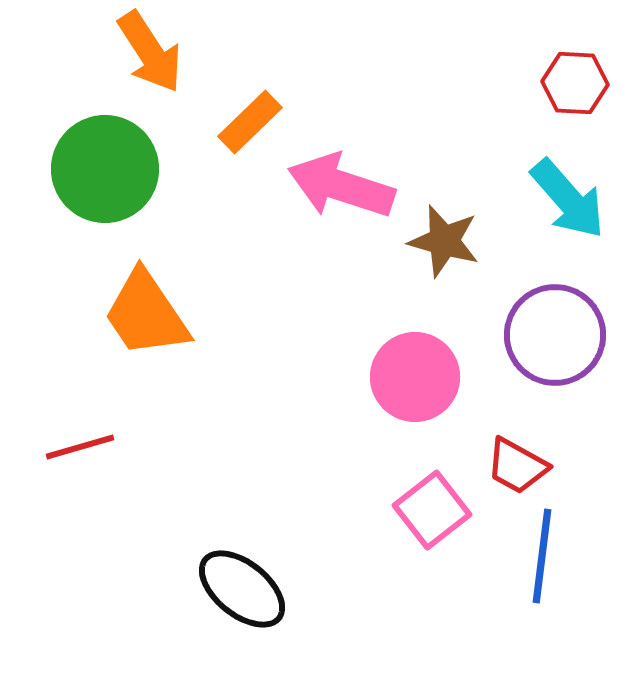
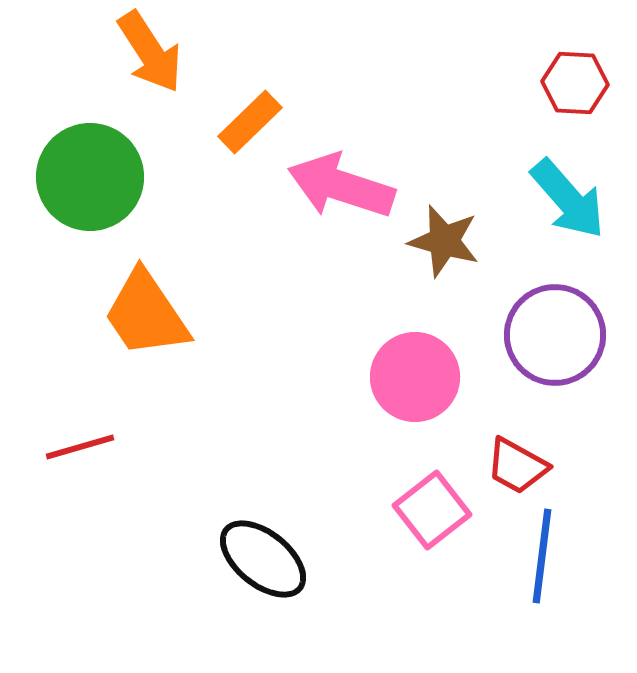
green circle: moved 15 px left, 8 px down
black ellipse: moved 21 px right, 30 px up
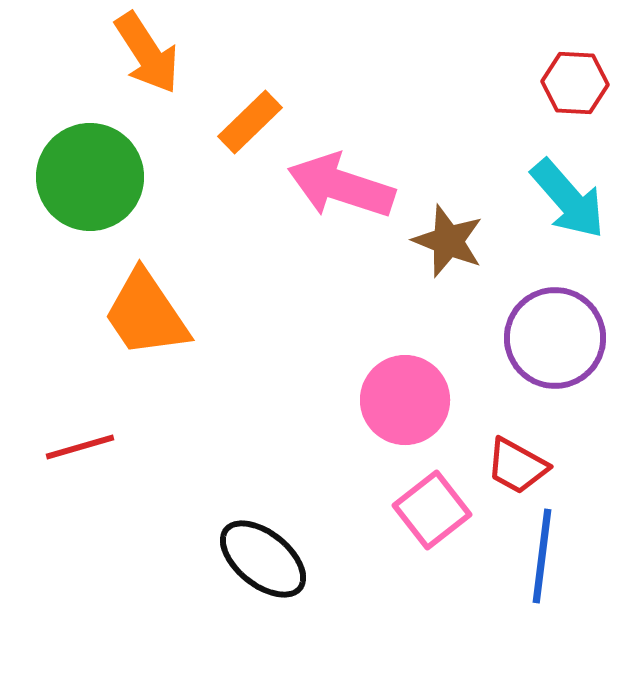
orange arrow: moved 3 px left, 1 px down
brown star: moved 4 px right; rotated 6 degrees clockwise
purple circle: moved 3 px down
pink circle: moved 10 px left, 23 px down
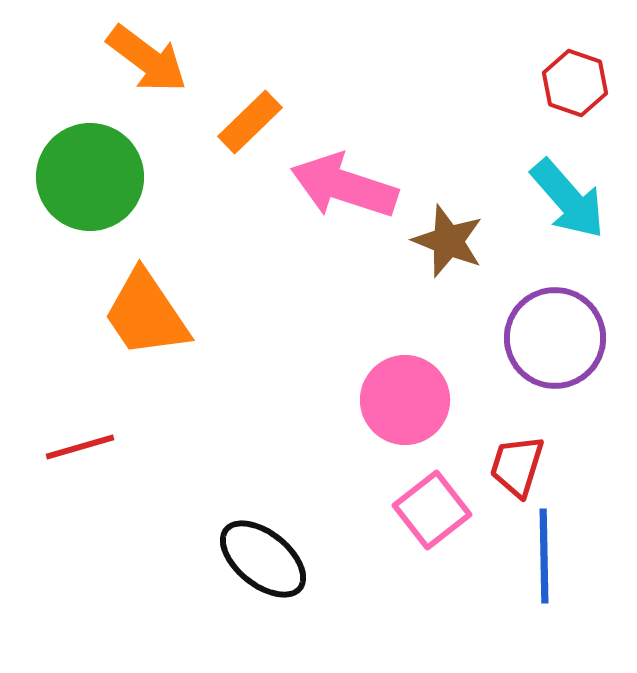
orange arrow: moved 6 px down; rotated 20 degrees counterclockwise
red hexagon: rotated 16 degrees clockwise
pink arrow: moved 3 px right
red trapezoid: rotated 78 degrees clockwise
blue line: moved 2 px right; rotated 8 degrees counterclockwise
